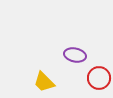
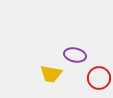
yellow trapezoid: moved 7 px right, 8 px up; rotated 35 degrees counterclockwise
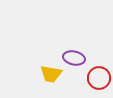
purple ellipse: moved 1 px left, 3 px down
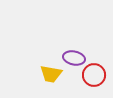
red circle: moved 5 px left, 3 px up
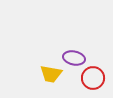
red circle: moved 1 px left, 3 px down
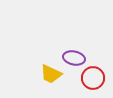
yellow trapezoid: rotated 15 degrees clockwise
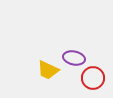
yellow trapezoid: moved 3 px left, 4 px up
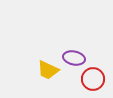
red circle: moved 1 px down
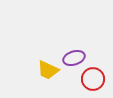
purple ellipse: rotated 30 degrees counterclockwise
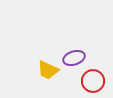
red circle: moved 2 px down
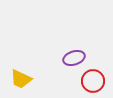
yellow trapezoid: moved 27 px left, 9 px down
